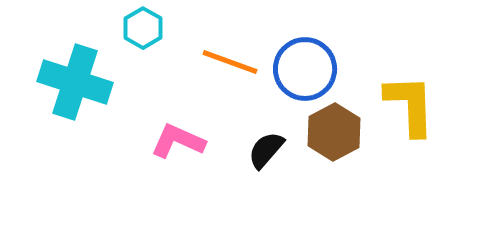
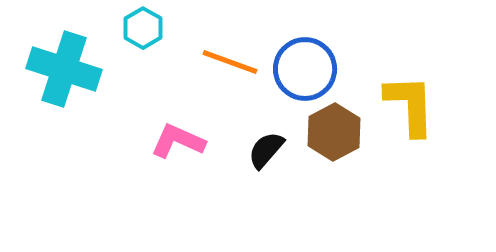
cyan cross: moved 11 px left, 13 px up
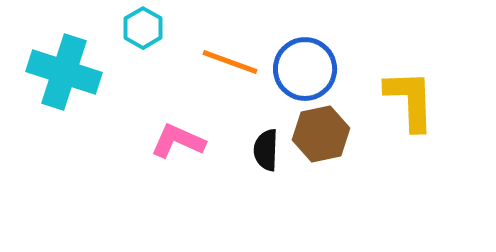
cyan cross: moved 3 px down
yellow L-shape: moved 5 px up
brown hexagon: moved 13 px left, 2 px down; rotated 16 degrees clockwise
black semicircle: rotated 39 degrees counterclockwise
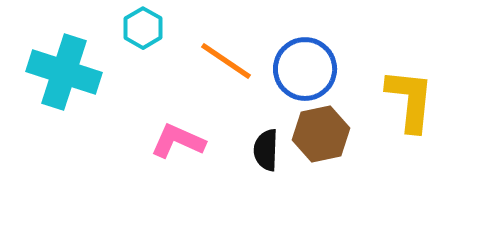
orange line: moved 4 px left, 1 px up; rotated 14 degrees clockwise
yellow L-shape: rotated 8 degrees clockwise
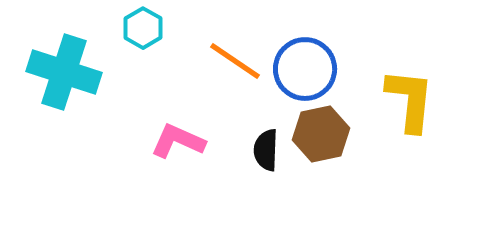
orange line: moved 9 px right
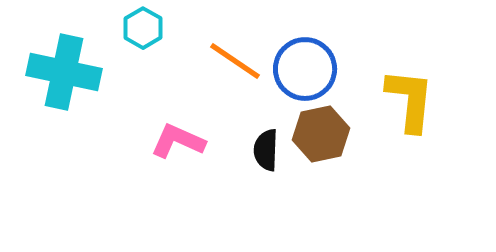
cyan cross: rotated 6 degrees counterclockwise
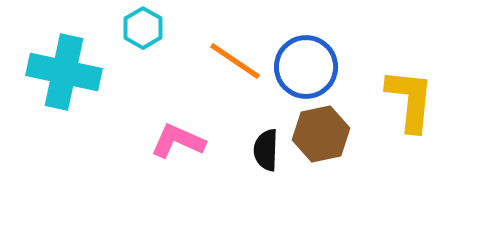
blue circle: moved 1 px right, 2 px up
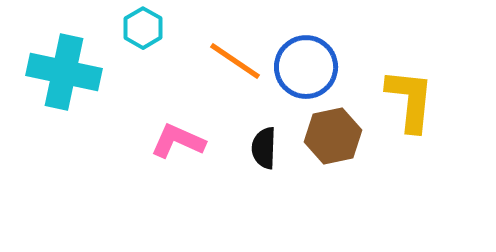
brown hexagon: moved 12 px right, 2 px down
black semicircle: moved 2 px left, 2 px up
